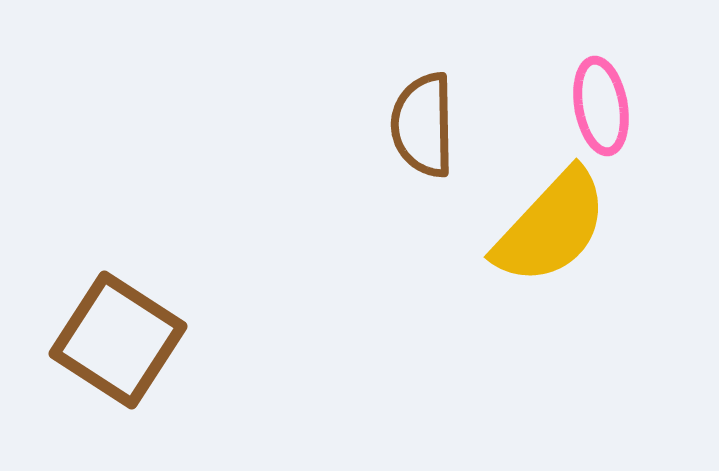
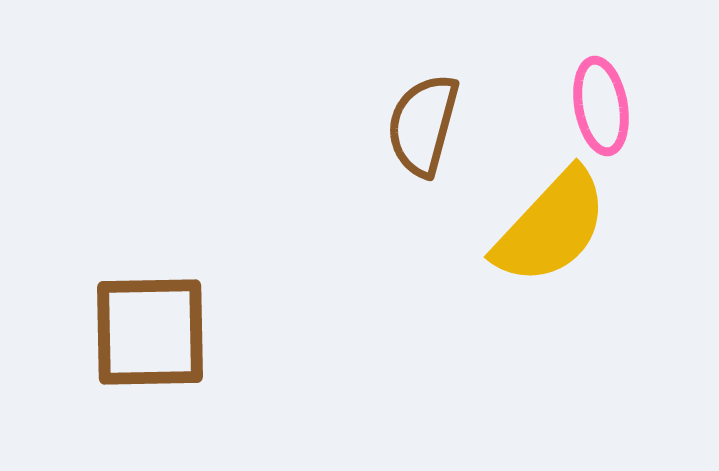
brown semicircle: rotated 16 degrees clockwise
brown square: moved 32 px right, 8 px up; rotated 34 degrees counterclockwise
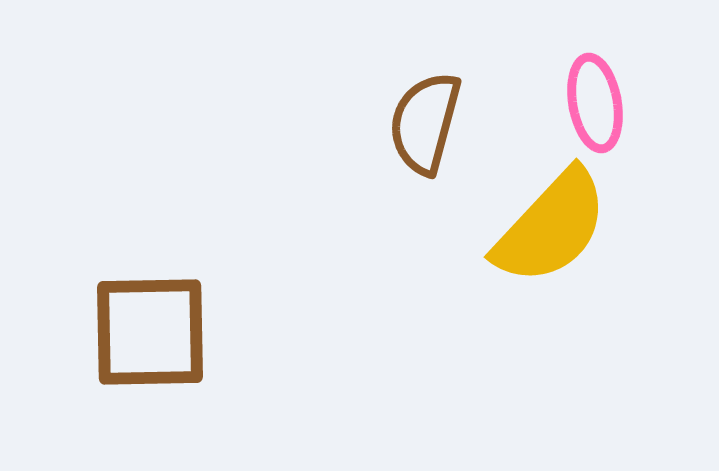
pink ellipse: moved 6 px left, 3 px up
brown semicircle: moved 2 px right, 2 px up
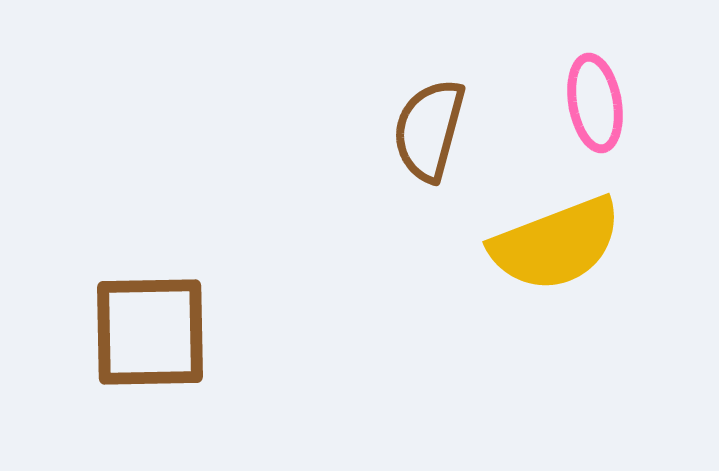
brown semicircle: moved 4 px right, 7 px down
yellow semicircle: moved 5 px right, 17 px down; rotated 26 degrees clockwise
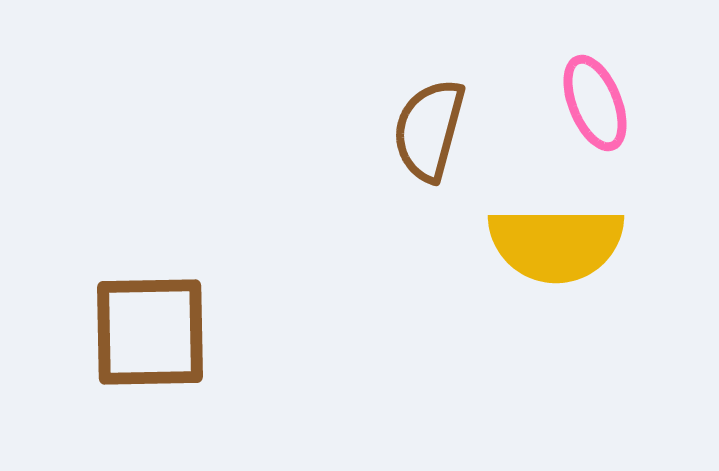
pink ellipse: rotated 12 degrees counterclockwise
yellow semicircle: rotated 21 degrees clockwise
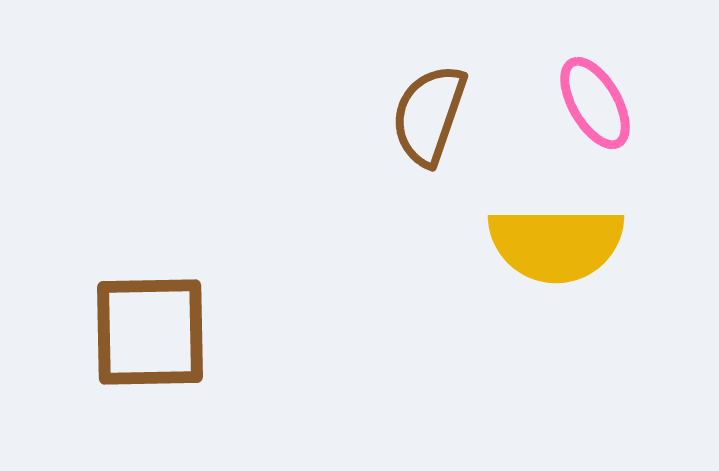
pink ellipse: rotated 8 degrees counterclockwise
brown semicircle: moved 15 px up; rotated 4 degrees clockwise
